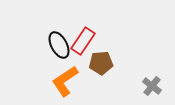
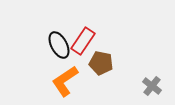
brown pentagon: rotated 15 degrees clockwise
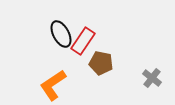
black ellipse: moved 2 px right, 11 px up
orange L-shape: moved 12 px left, 4 px down
gray cross: moved 8 px up
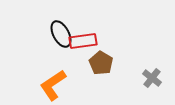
red rectangle: rotated 48 degrees clockwise
brown pentagon: rotated 20 degrees clockwise
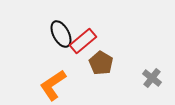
red rectangle: rotated 32 degrees counterclockwise
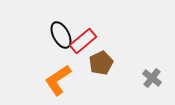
black ellipse: moved 1 px down
brown pentagon: rotated 15 degrees clockwise
orange L-shape: moved 5 px right, 5 px up
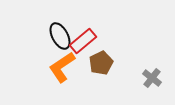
black ellipse: moved 1 px left, 1 px down
orange L-shape: moved 4 px right, 13 px up
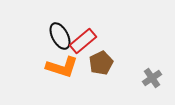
orange L-shape: rotated 128 degrees counterclockwise
gray cross: rotated 18 degrees clockwise
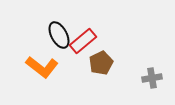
black ellipse: moved 1 px left, 1 px up
orange L-shape: moved 20 px left; rotated 20 degrees clockwise
gray cross: rotated 24 degrees clockwise
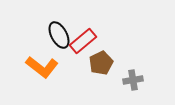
gray cross: moved 19 px left, 2 px down
